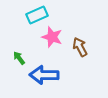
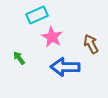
pink star: rotated 10 degrees clockwise
brown arrow: moved 11 px right, 3 px up
blue arrow: moved 21 px right, 8 px up
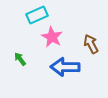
green arrow: moved 1 px right, 1 px down
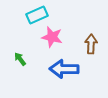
pink star: rotated 15 degrees counterclockwise
brown arrow: rotated 30 degrees clockwise
blue arrow: moved 1 px left, 2 px down
